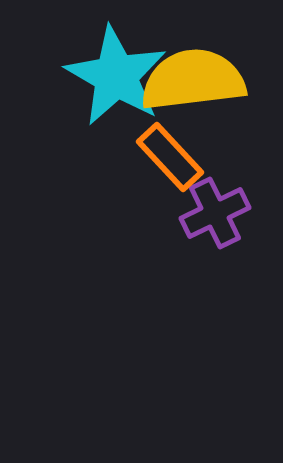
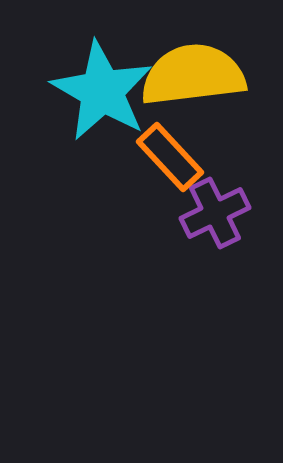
cyan star: moved 14 px left, 15 px down
yellow semicircle: moved 5 px up
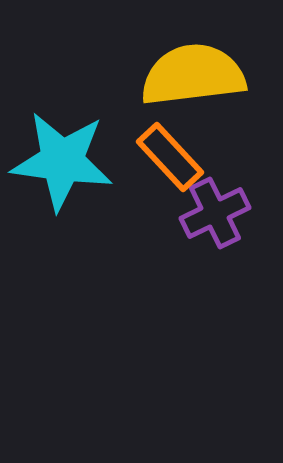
cyan star: moved 40 px left, 70 px down; rotated 22 degrees counterclockwise
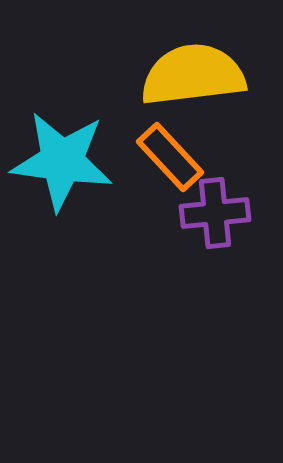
purple cross: rotated 20 degrees clockwise
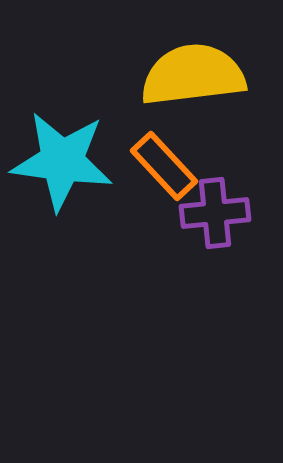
orange rectangle: moved 6 px left, 9 px down
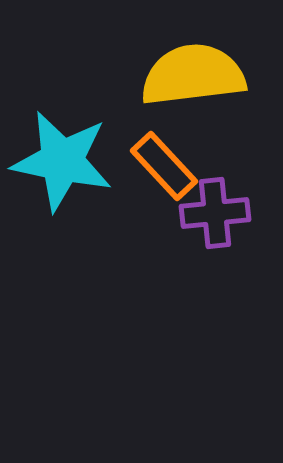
cyan star: rotated 4 degrees clockwise
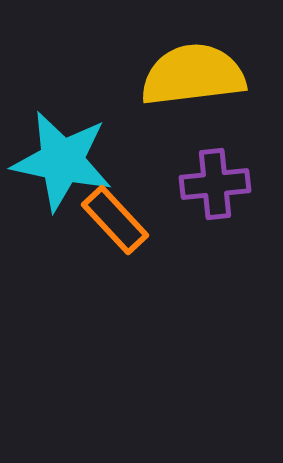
orange rectangle: moved 49 px left, 54 px down
purple cross: moved 29 px up
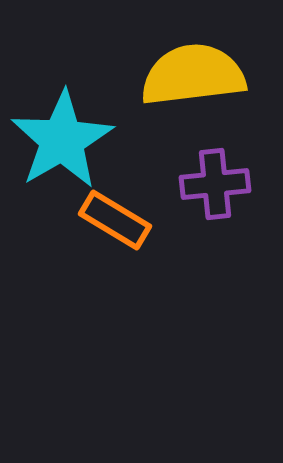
cyan star: moved 21 px up; rotated 30 degrees clockwise
orange rectangle: rotated 16 degrees counterclockwise
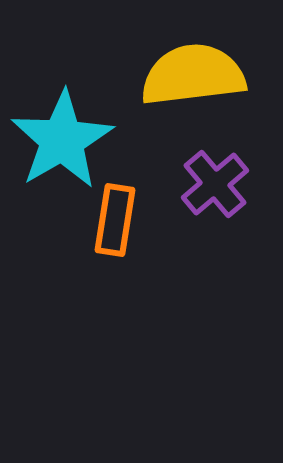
purple cross: rotated 34 degrees counterclockwise
orange rectangle: rotated 68 degrees clockwise
